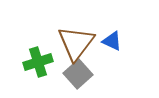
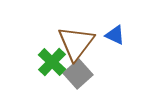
blue triangle: moved 3 px right, 6 px up
green cross: moved 14 px right; rotated 28 degrees counterclockwise
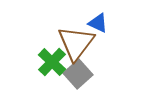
blue triangle: moved 17 px left, 12 px up
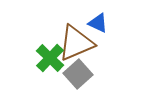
brown triangle: rotated 30 degrees clockwise
green cross: moved 2 px left, 4 px up
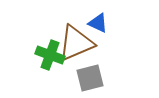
green cross: moved 3 px up; rotated 24 degrees counterclockwise
gray square: moved 12 px right, 4 px down; rotated 28 degrees clockwise
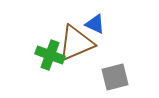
blue triangle: moved 3 px left, 1 px down
gray square: moved 25 px right, 1 px up
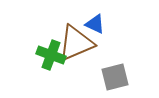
green cross: moved 1 px right
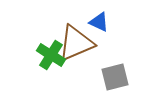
blue triangle: moved 4 px right, 2 px up
green cross: rotated 12 degrees clockwise
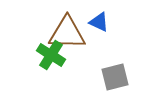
brown triangle: moved 9 px left, 10 px up; rotated 24 degrees clockwise
